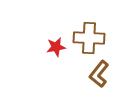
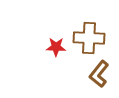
red star: rotated 12 degrees clockwise
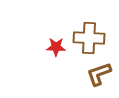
brown L-shape: rotated 32 degrees clockwise
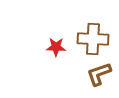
brown cross: moved 4 px right, 1 px down
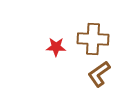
brown L-shape: rotated 16 degrees counterclockwise
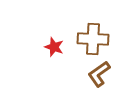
red star: moved 2 px left; rotated 18 degrees clockwise
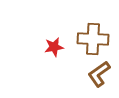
red star: rotated 30 degrees counterclockwise
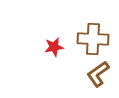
brown L-shape: moved 1 px left
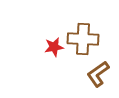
brown cross: moved 10 px left
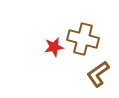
brown cross: rotated 12 degrees clockwise
